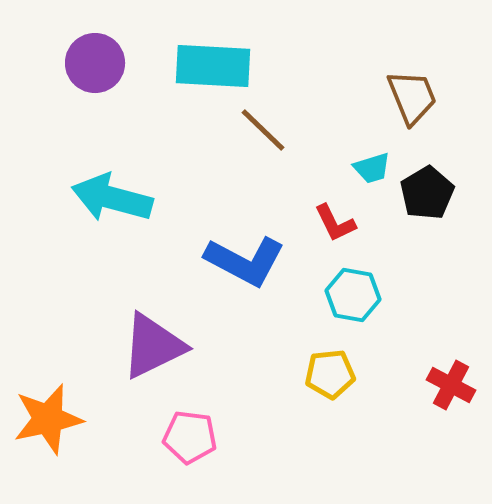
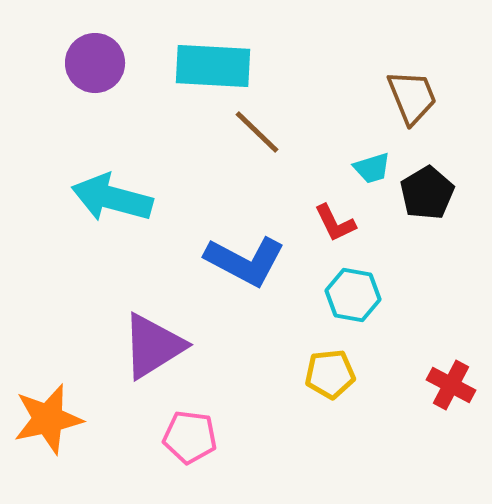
brown line: moved 6 px left, 2 px down
purple triangle: rotated 6 degrees counterclockwise
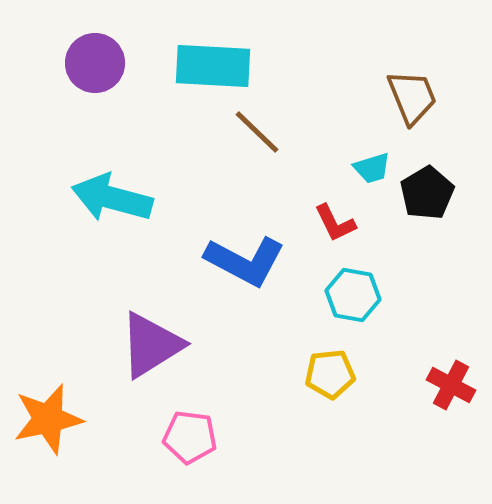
purple triangle: moved 2 px left, 1 px up
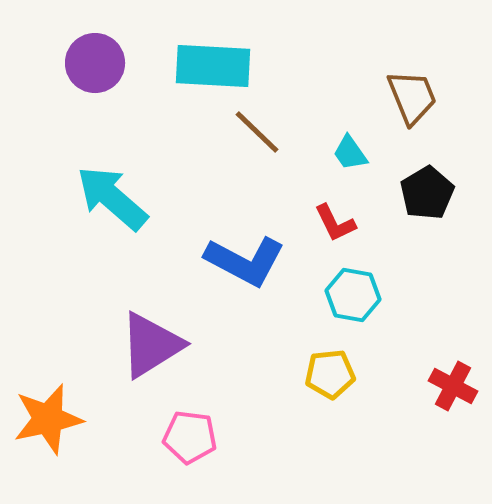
cyan trapezoid: moved 22 px left, 15 px up; rotated 72 degrees clockwise
cyan arrow: rotated 26 degrees clockwise
red cross: moved 2 px right, 1 px down
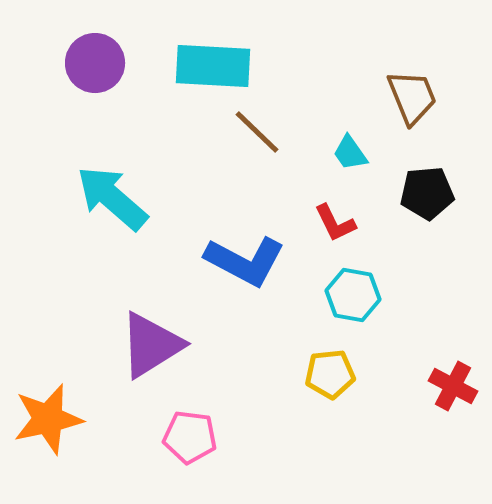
black pentagon: rotated 26 degrees clockwise
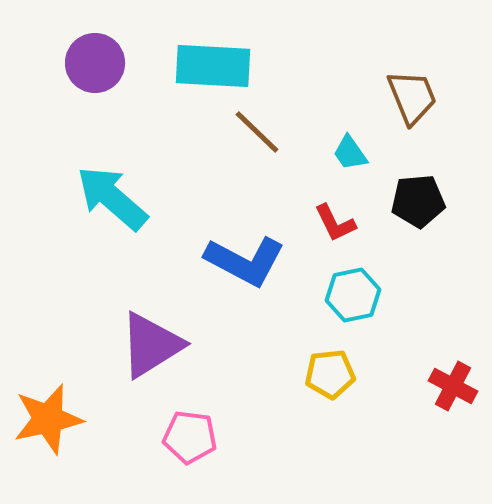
black pentagon: moved 9 px left, 8 px down
cyan hexagon: rotated 22 degrees counterclockwise
